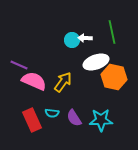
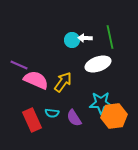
green line: moved 2 px left, 5 px down
white ellipse: moved 2 px right, 2 px down
orange hexagon: moved 39 px down; rotated 20 degrees counterclockwise
pink semicircle: moved 2 px right, 1 px up
cyan star: moved 17 px up
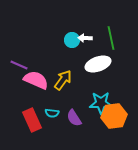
green line: moved 1 px right, 1 px down
yellow arrow: moved 2 px up
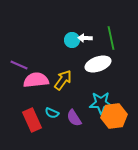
pink semicircle: rotated 30 degrees counterclockwise
cyan semicircle: rotated 16 degrees clockwise
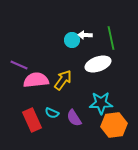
white arrow: moved 3 px up
orange hexagon: moved 9 px down
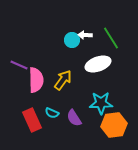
green line: rotated 20 degrees counterclockwise
pink semicircle: rotated 95 degrees clockwise
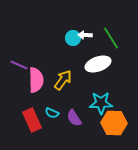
cyan circle: moved 1 px right, 2 px up
orange hexagon: moved 2 px up; rotated 10 degrees clockwise
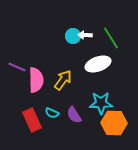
cyan circle: moved 2 px up
purple line: moved 2 px left, 2 px down
purple semicircle: moved 3 px up
